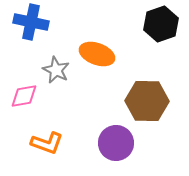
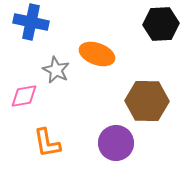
black hexagon: rotated 16 degrees clockwise
orange L-shape: rotated 60 degrees clockwise
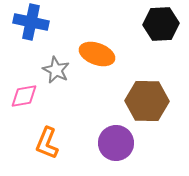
orange L-shape: rotated 32 degrees clockwise
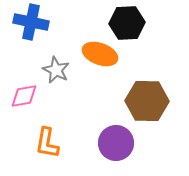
black hexagon: moved 34 px left, 1 px up
orange ellipse: moved 3 px right
orange L-shape: rotated 12 degrees counterclockwise
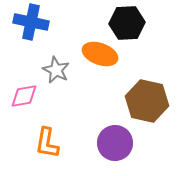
brown hexagon: rotated 12 degrees clockwise
purple circle: moved 1 px left
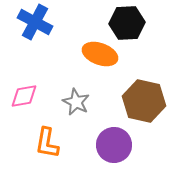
blue cross: moved 4 px right; rotated 16 degrees clockwise
gray star: moved 20 px right, 32 px down
brown hexagon: moved 3 px left
purple circle: moved 1 px left, 2 px down
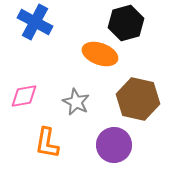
black hexagon: moved 1 px left; rotated 12 degrees counterclockwise
brown hexagon: moved 6 px left, 2 px up
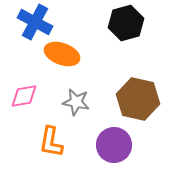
orange ellipse: moved 38 px left
gray star: rotated 16 degrees counterclockwise
orange L-shape: moved 4 px right, 1 px up
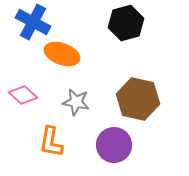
blue cross: moved 2 px left
pink diamond: moved 1 px left, 1 px up; rotated 52 degrees clockwise
